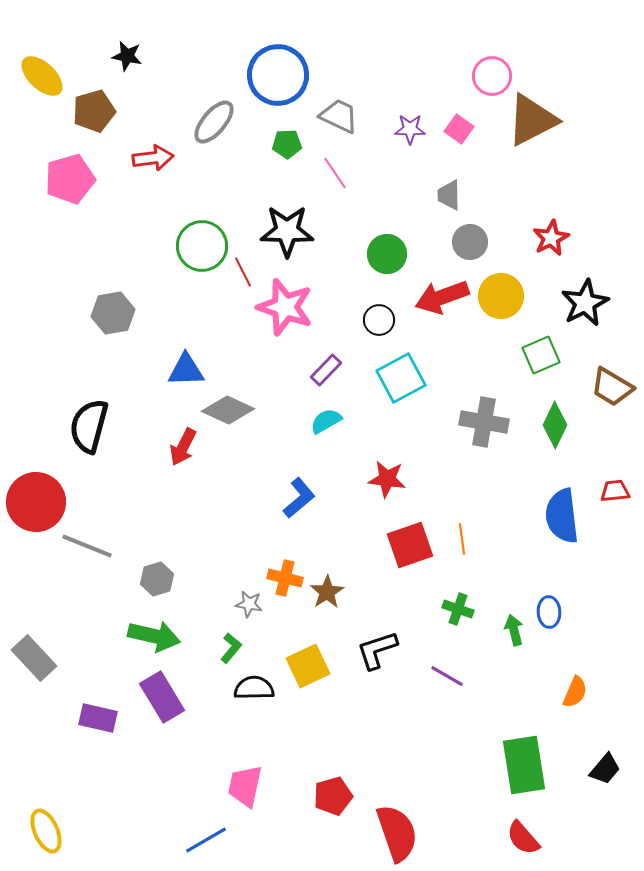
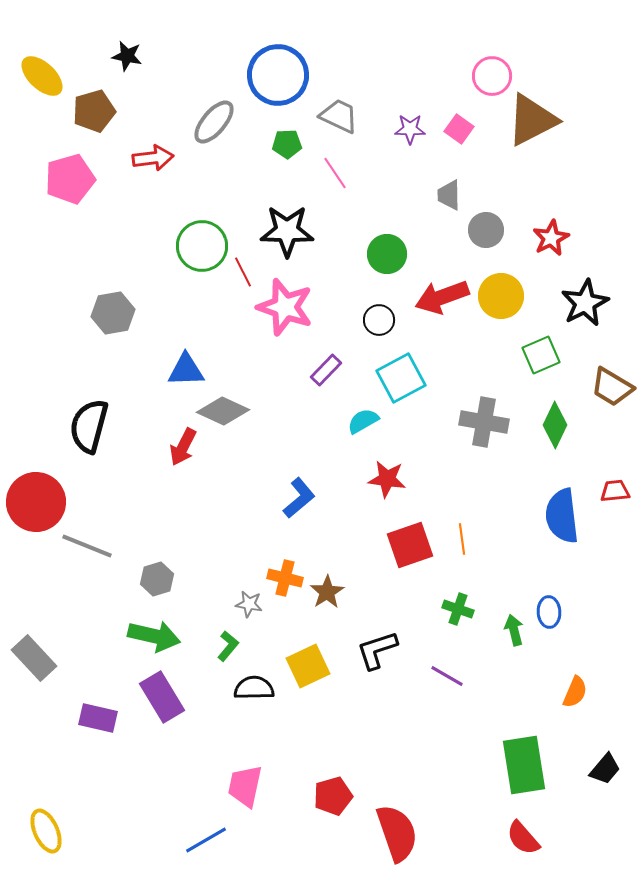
gray circle at (470, 242): moved 16 px right, 12 px up
gray diamond at (228, 410): moved 5 px left, 1 px down
cyan semicircle at (326, 421): moved 37 px right
green L-shape at (231, 648): moved 3 px left, 2 px up
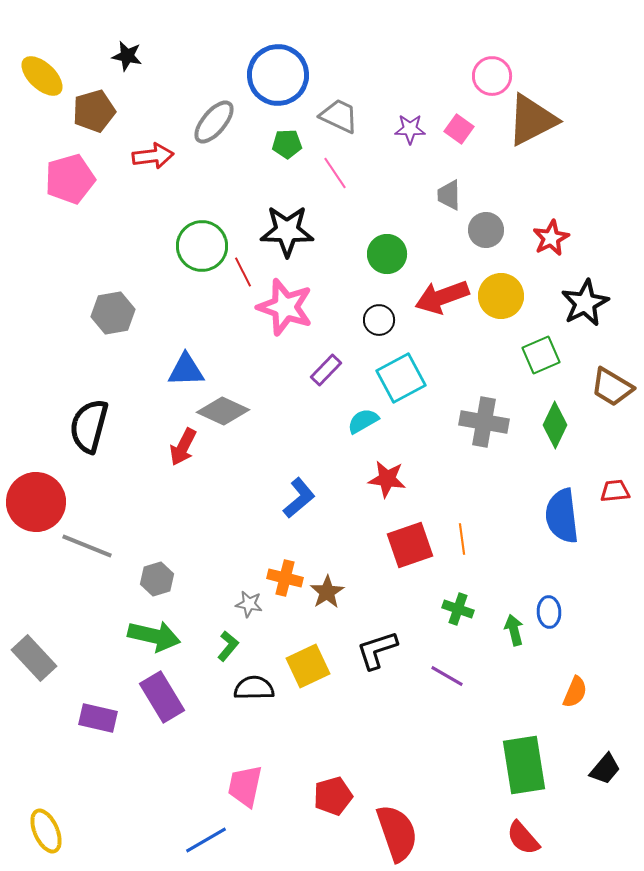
red arrow at (153, 158): moved 2 px up
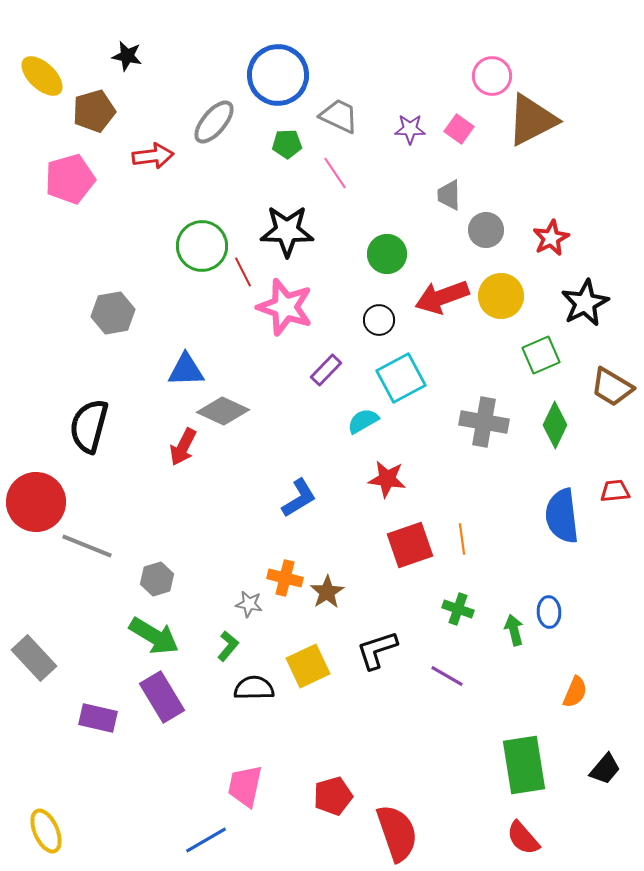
blue L-shape at (299, 498): rotated 9 degrees clockwise
green arrow at (154, 636): rotated 18 degrees clockwise
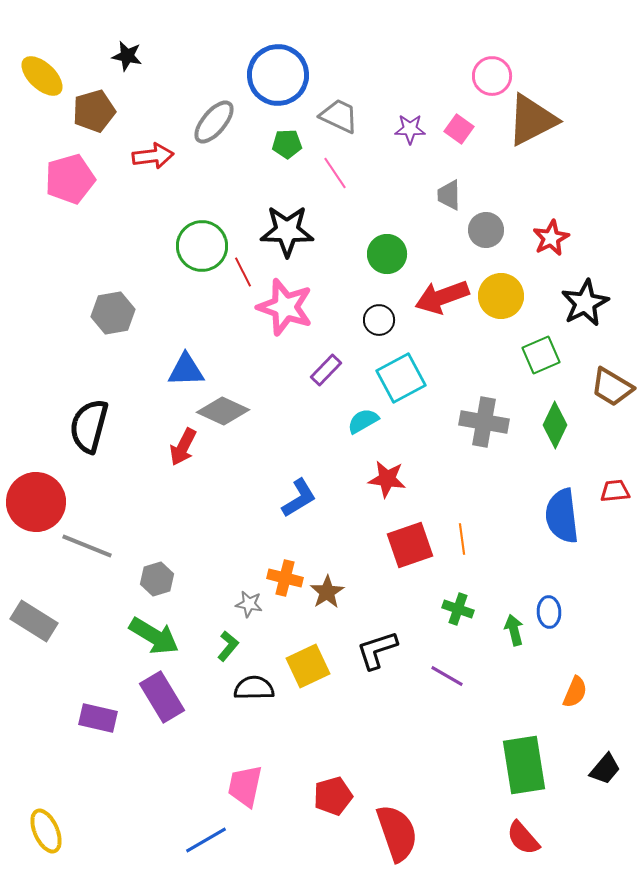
gray rectangle at (34, 658): moved 37 px up; rotated 15 degrees counterclockwise
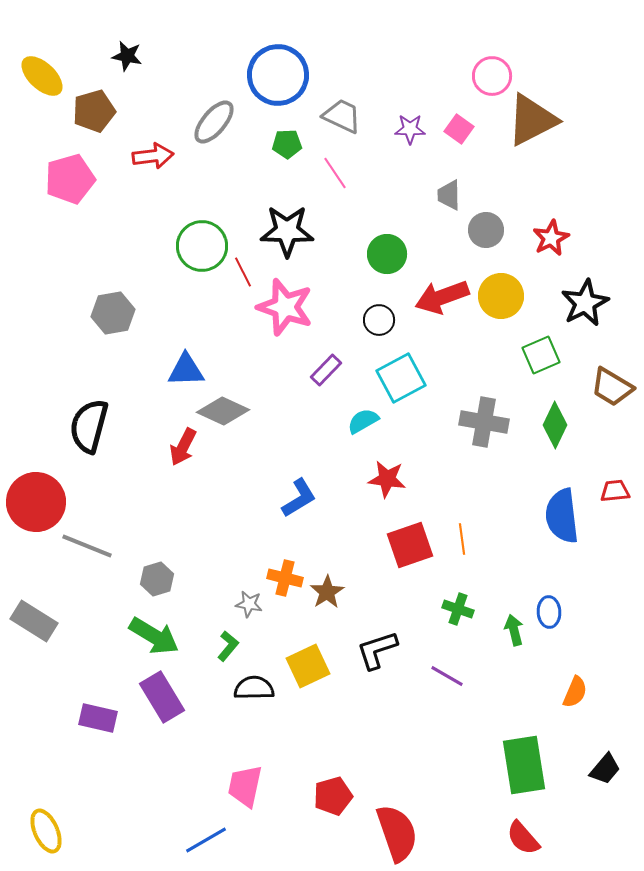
gray trapezoid at (339, 116): moved 3 px right
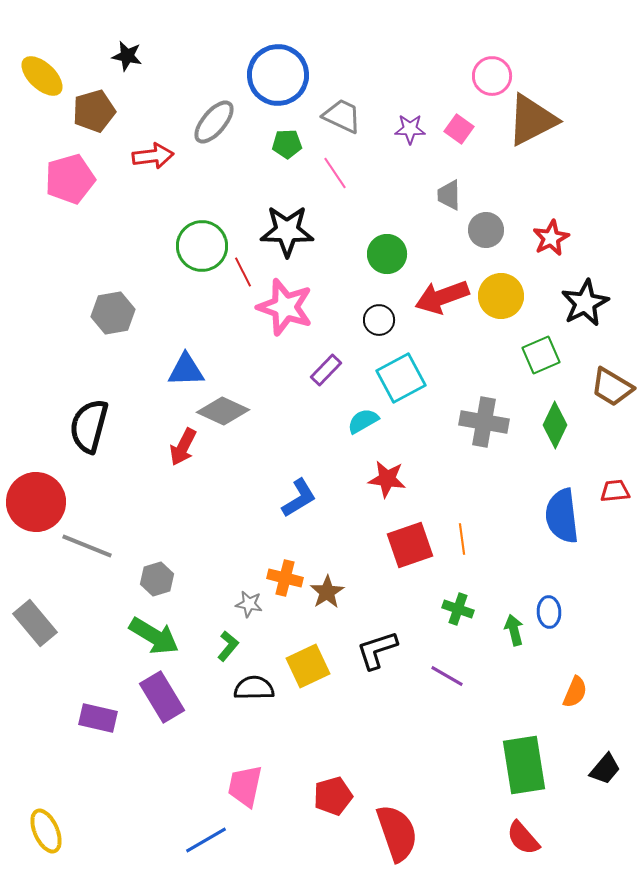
gray rectangle at (34, 621): moved 1 px right, 2 px down; rotated 18 degrees clockwise
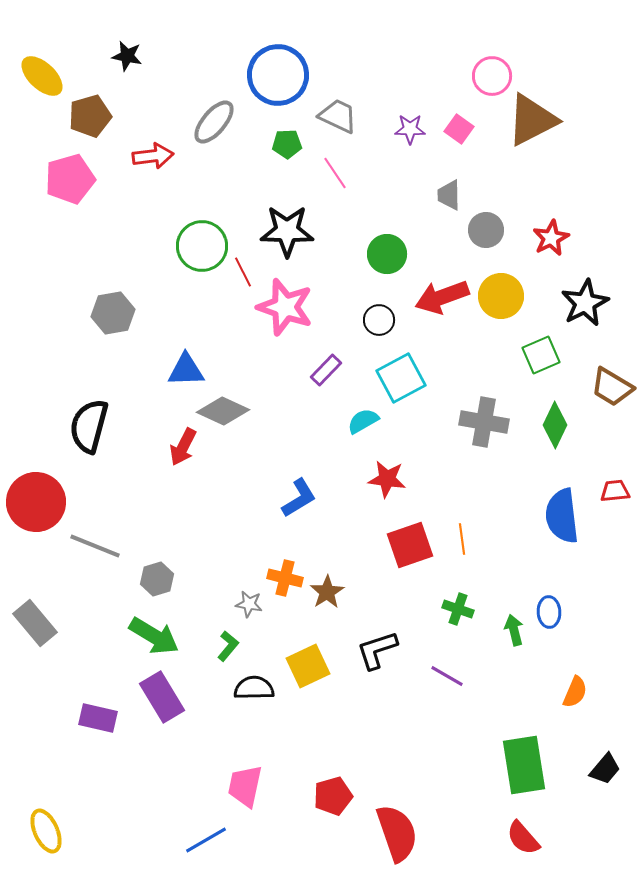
brown pentagon at (94, 111): moved 4 px left, 5 px down
gray trapezoid at (342, 116): moved 4 px left
gray line at (87, 546): moved 8 px right
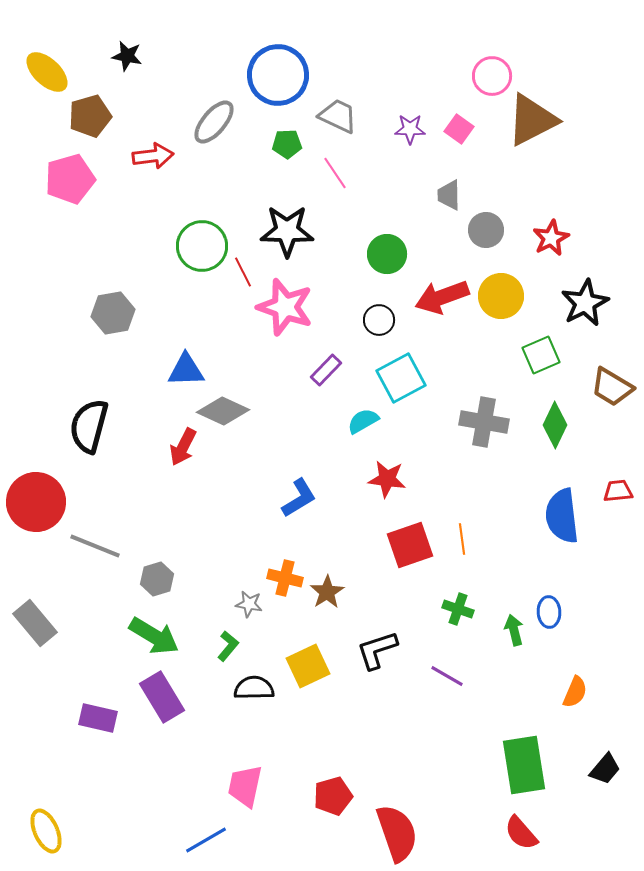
yellow ellipse at (42, 76): moved 5 px right, 4 px up
red trapezoid at (615, 491): moved 3 px right
red semicircle at (523, 838): moved 2 px left, 5 px up
